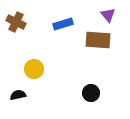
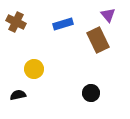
brown rectangle: rotated 60 degrees clockwise
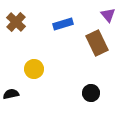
brown cross: rotated 18 degrees clockwise
brown rectangle: moved 1 px left, 3 px down
black semicircle: moved 7 px left, 1 px up
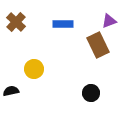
purple triangle: moved 1 px right, 6 px down; rotated 49 degrees clockwise
blue rectangle: rotated 18 degrees clockwise
brown rectangle: moved 1 px right, 2 px down
black semicircle: moved 3 px up
